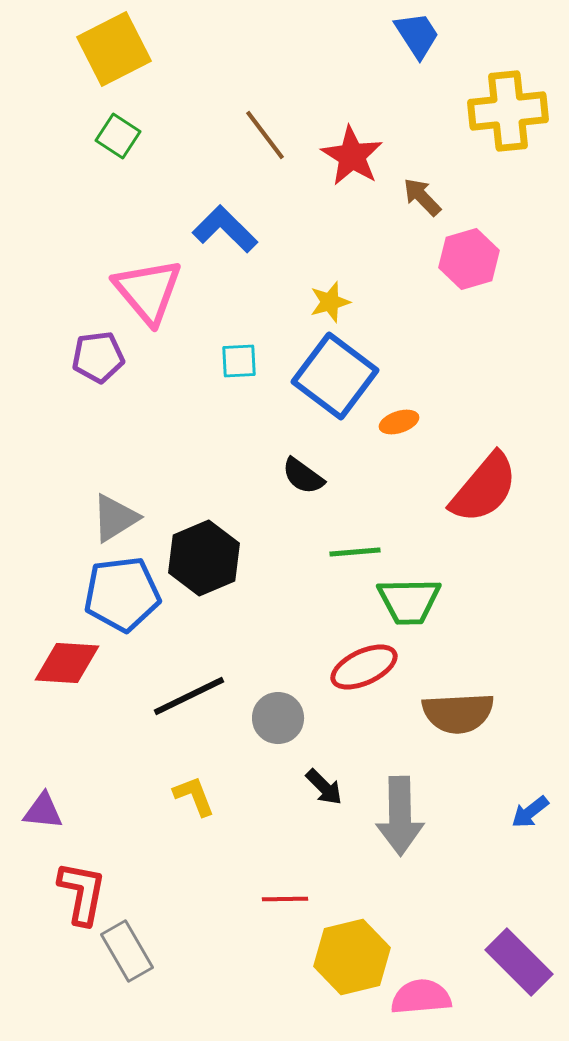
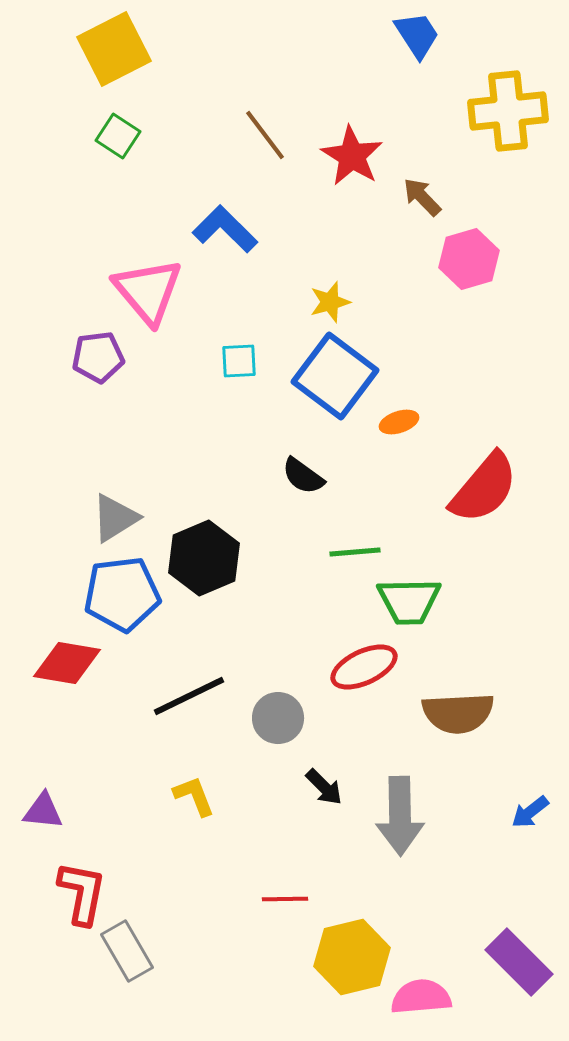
red diamond: rotated 6 degrees clockwise
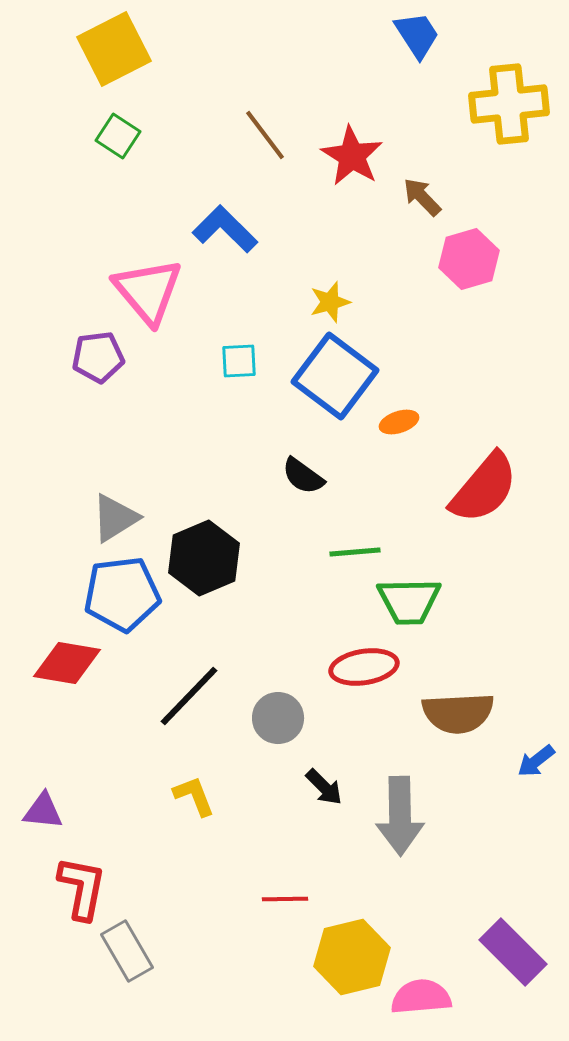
yellow cross: moved 1 px right, 7 px up
red ellipse: rotated 16 degrees clockwise
black line: rotated 20 degrees counterclockwise
blue arrow: moved 6 px right, 51 px up
red L-shape: moved 5 px up
purple rectangle: moved 6 px left, 10 px up
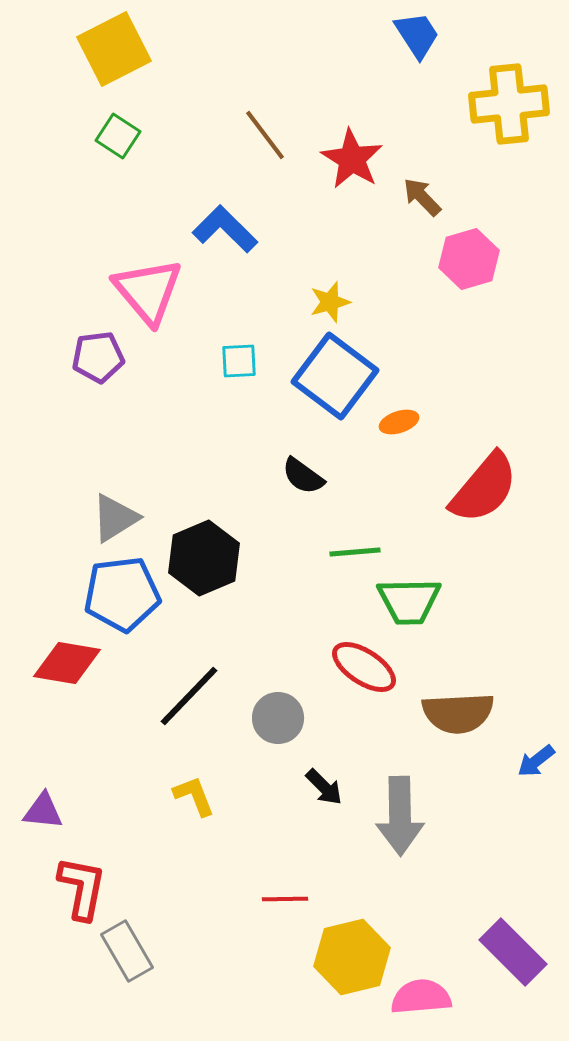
red star: moved 3 px down
red ellipse: rotated 42 degrees clockwise
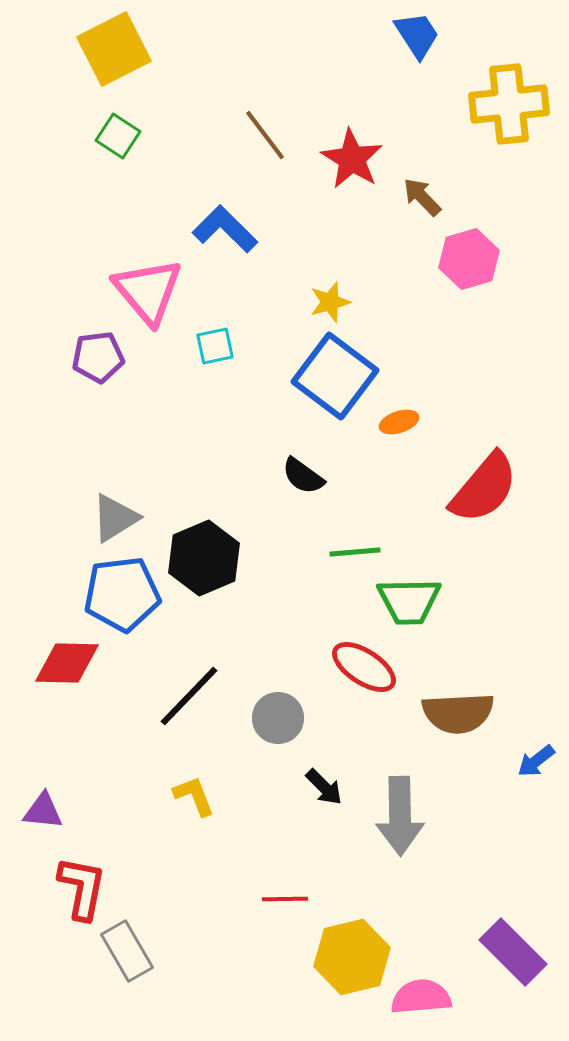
cyan square: moved 24 px left, 15 px up; rotated 9 degrees counterclockwise
red diamond: rotated 8 degrees counterclockwise
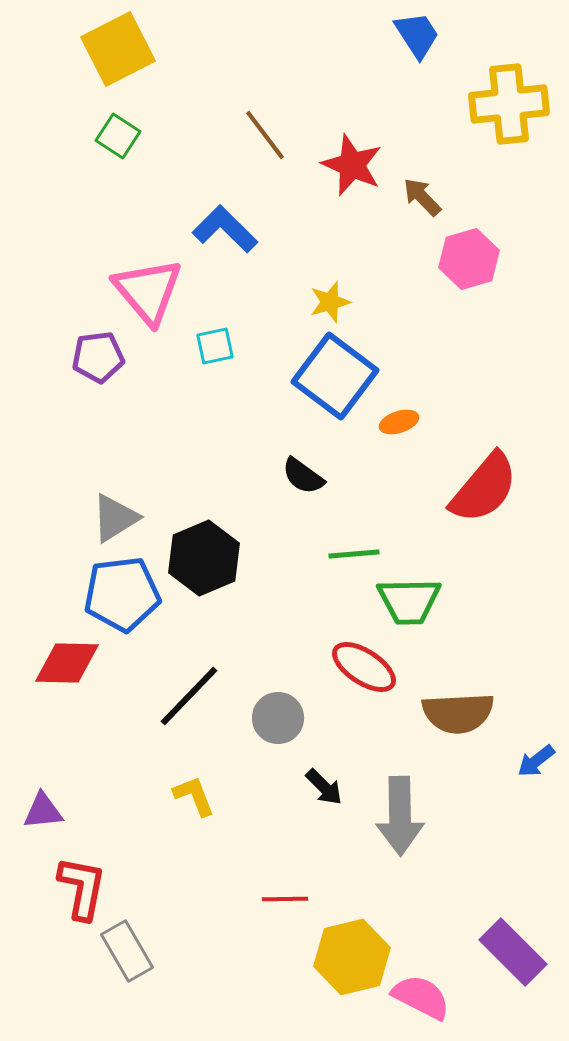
yellow square: moved 4 px right
red star: moved 6 px down; rotated 8 degrees counterclockwise
green line: moved 1 px left, 2 px down
purple triangle: rotated 12 degrees counterclockwise
pink semicircle: rotated 32 degrees clockwise
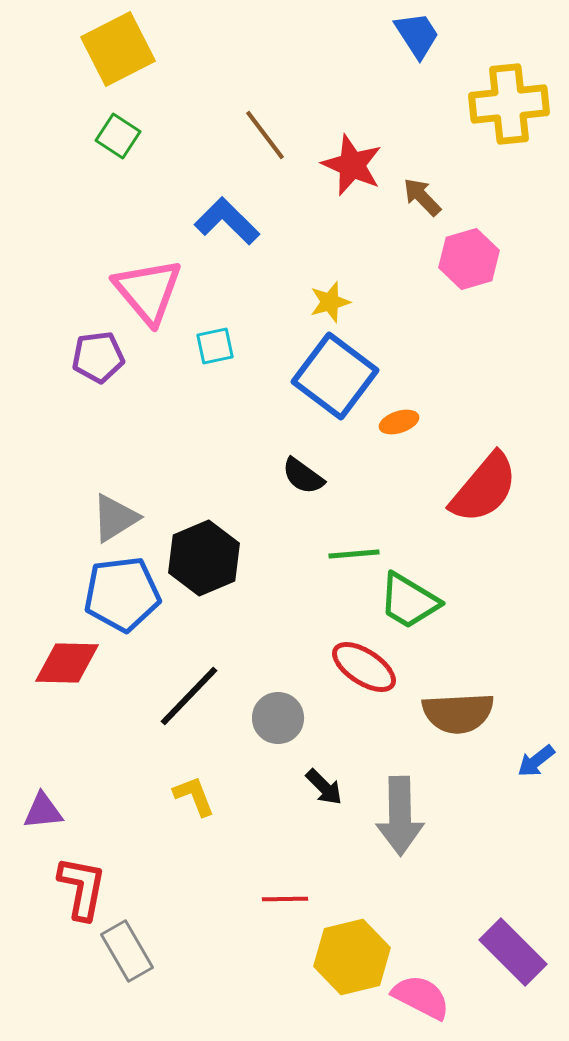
blue L-shape: moved 2 px right, 8 px up
green trapezoid: rotated 32 degrees clockwise
